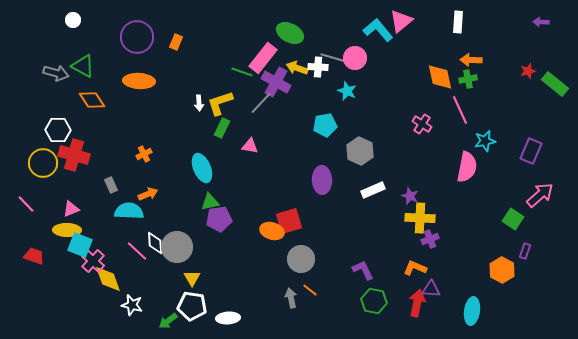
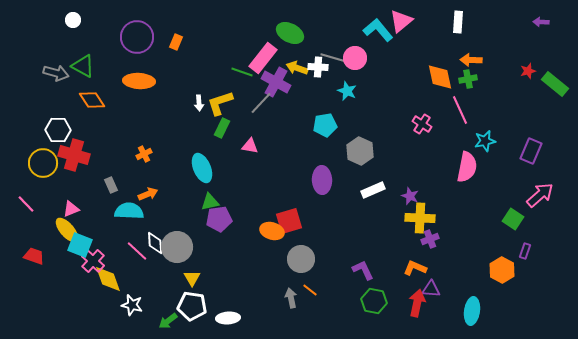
yellow ellipse at (67, 230): rotated 48 degrees clockwise
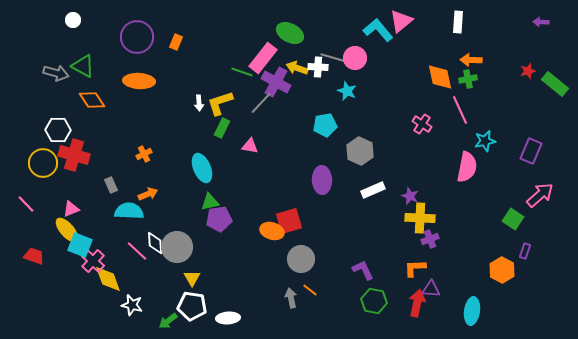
orange L-shape at (415, 268): rotated 25 degrees counterclockwise
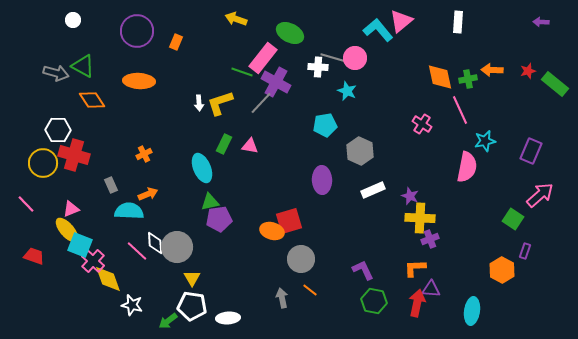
purple circle at (137, 37): moved 6 px up
orange arrow at (471, 60): moved 21 px right, 10 px down
yellow arrow at (297, 68): moved 61 px left, 49 px up
green rectangle at (222, 128): moved 2 px right, 16 px down
gray arrow at (291, 298): moved 9 px left
